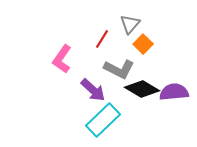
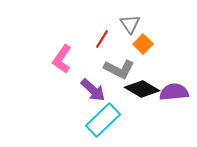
gray triangle: rotated 15 degrees counterclockwise
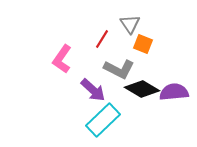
orange square: rotated 24 degrees counterclockwise
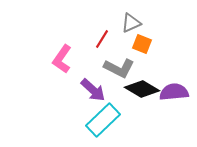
gray triangle: moved 1 px right, 1 px up; rotated 40 degrees clockwise
orange square: moved 1 px left
gray L-shape: moved 1 px up
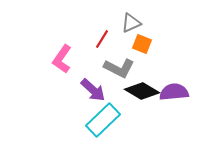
black diamond: moved 2 px down
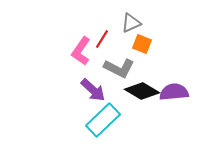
pink L-shape: moved 19 px right, 8 px up
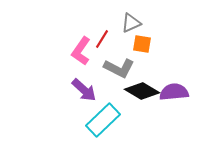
orange square: rotated 12 degrees counterclockwise
purple arrow: moved 9 px left
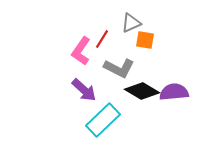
orange square: moved 3 px right, 4 px up
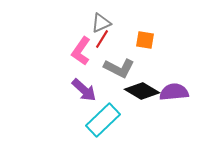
gray triangle: moved 30 px left
